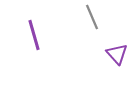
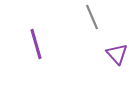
purple line: moved 2 px right, 9 px down
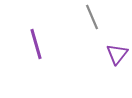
purple triangle: rotated 20 degrees clockwise
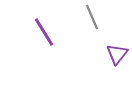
purple line: moved 8 px right, 12 px up; rotated 16 degrees counterclockwise
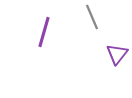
purple line: rotated 48 degrees clockwise
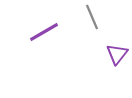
purple line: rotated 44 degrees clockwise
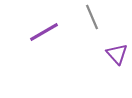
purple triangle: rotated 20 degrees counterclockwise
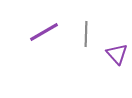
gray line: moved 6 px left, 17 px down; rotated 25 degrees clockwise
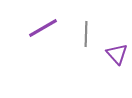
purple line: moved 1 px left, 4 px up
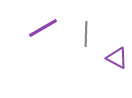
purple triangle: moved 4 px down; rotated 20 degrees counterclockwise
